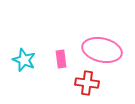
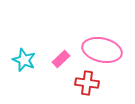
pink rectangle: rotated 54 degrees clockwise
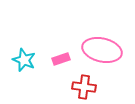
pink rectangle: rotated 24 degrees clockwise
red cross: moved 3 px left, 4 px down
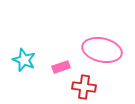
pink rectangle: moved 8 px down
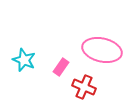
pink rectangle: rotated 36 degrees counterclockwise
red cross: rotated 15 degrees clockwise
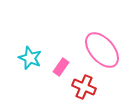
pink ellipse: rotated 36 degrees clockwise
cyan star: moved 6 px right, 2 px up
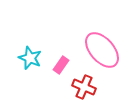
pink rectangle: moved 2 px up
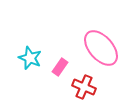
pink ellipse: moved 1 px left, 2 px up
pink rectangle: moved 1 px left, 2 px down
